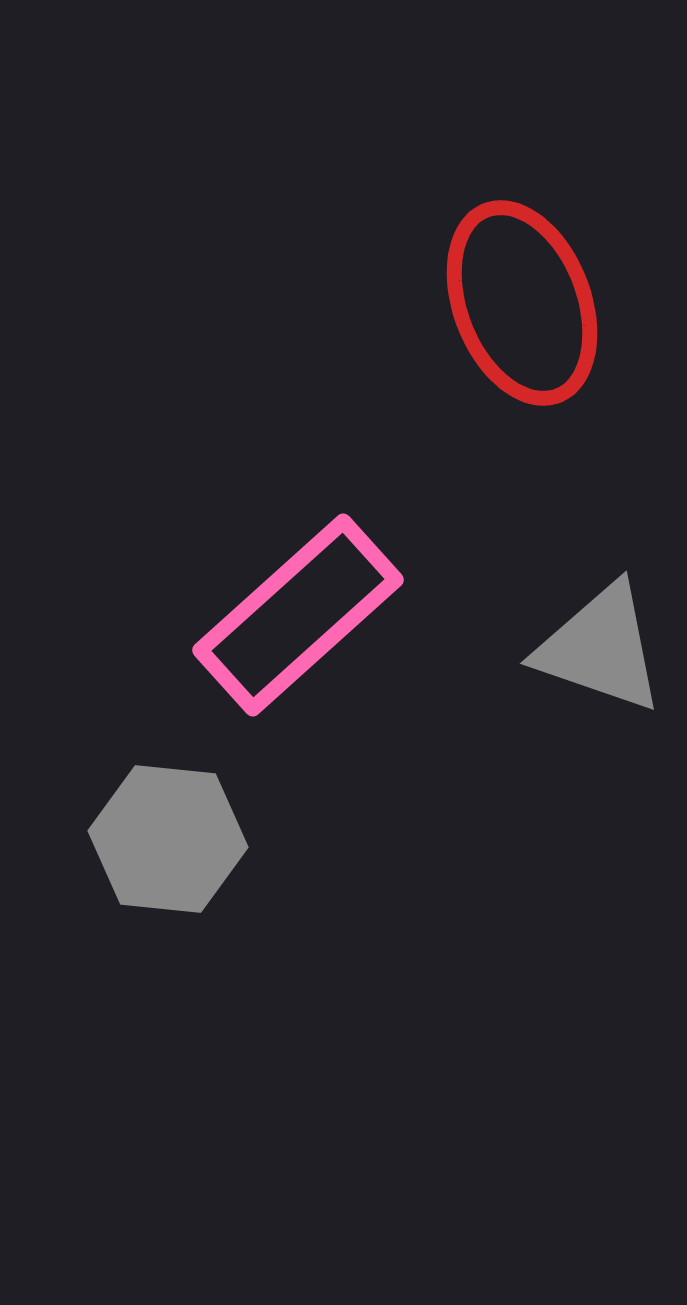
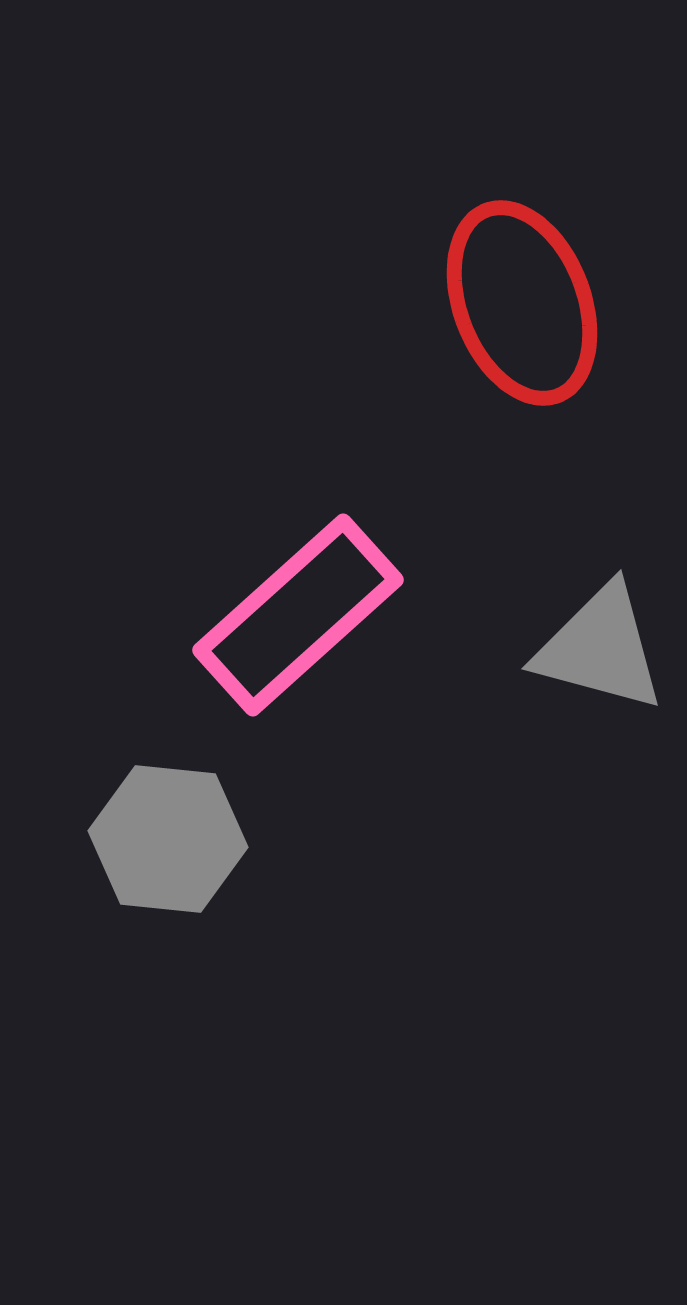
gray triangle: rotated 4 degrees counterclockwise
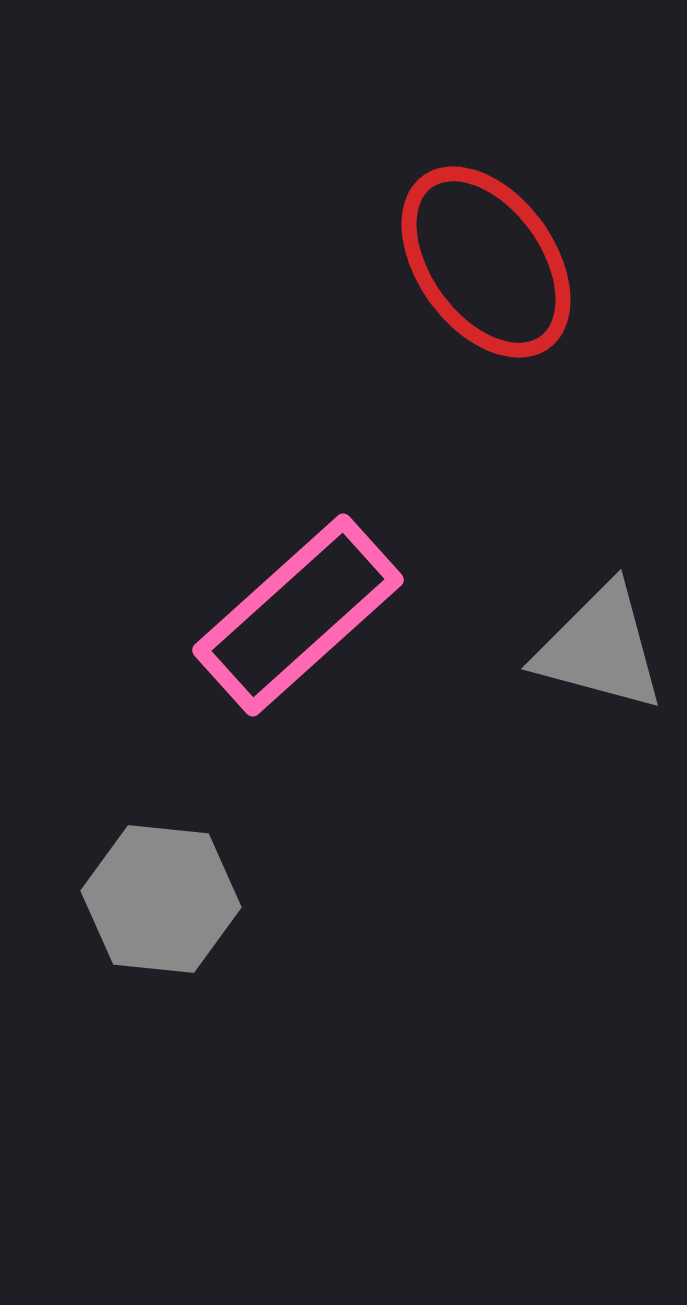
red ellipse: moved 36 px left, 41 px up; rotated 15 degrees counterclockwise
gray hexagon: moved 7 px left, 60 px down
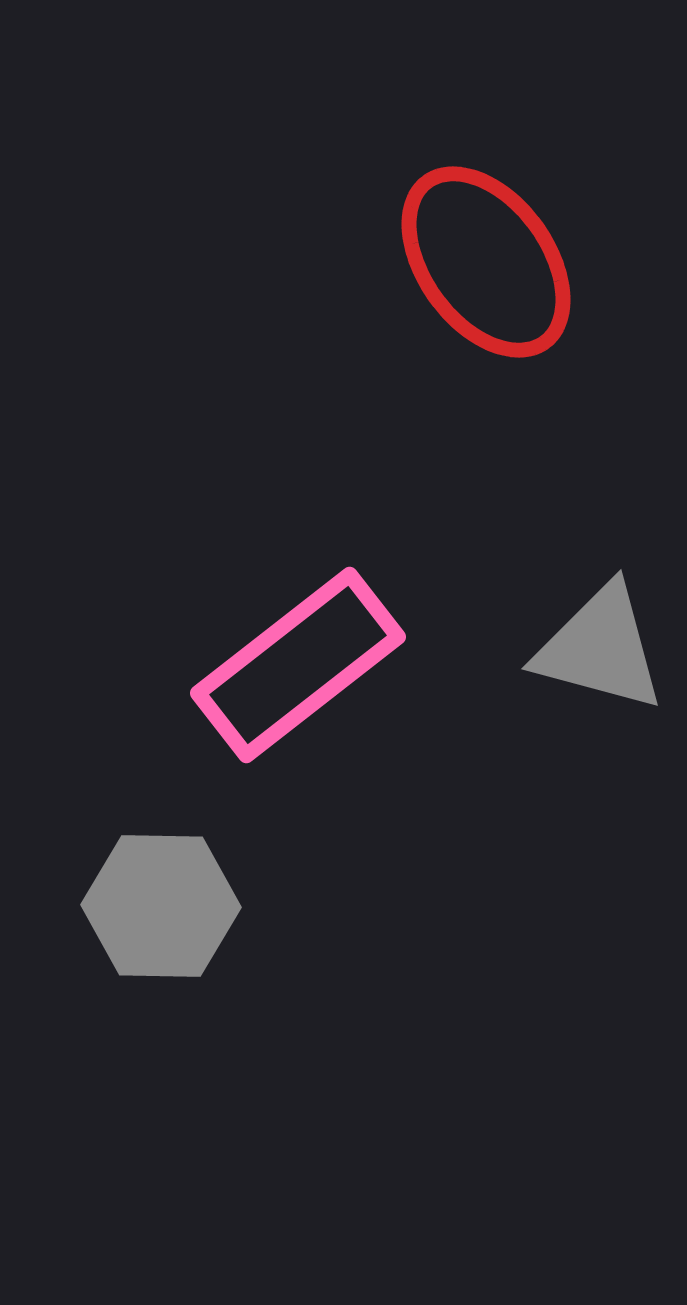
pink rectangle: moved 50 px down; rotated 4 degrees clockwise
gray hexagon: moved 7 px down; rotated 5 degrees counterclockwise
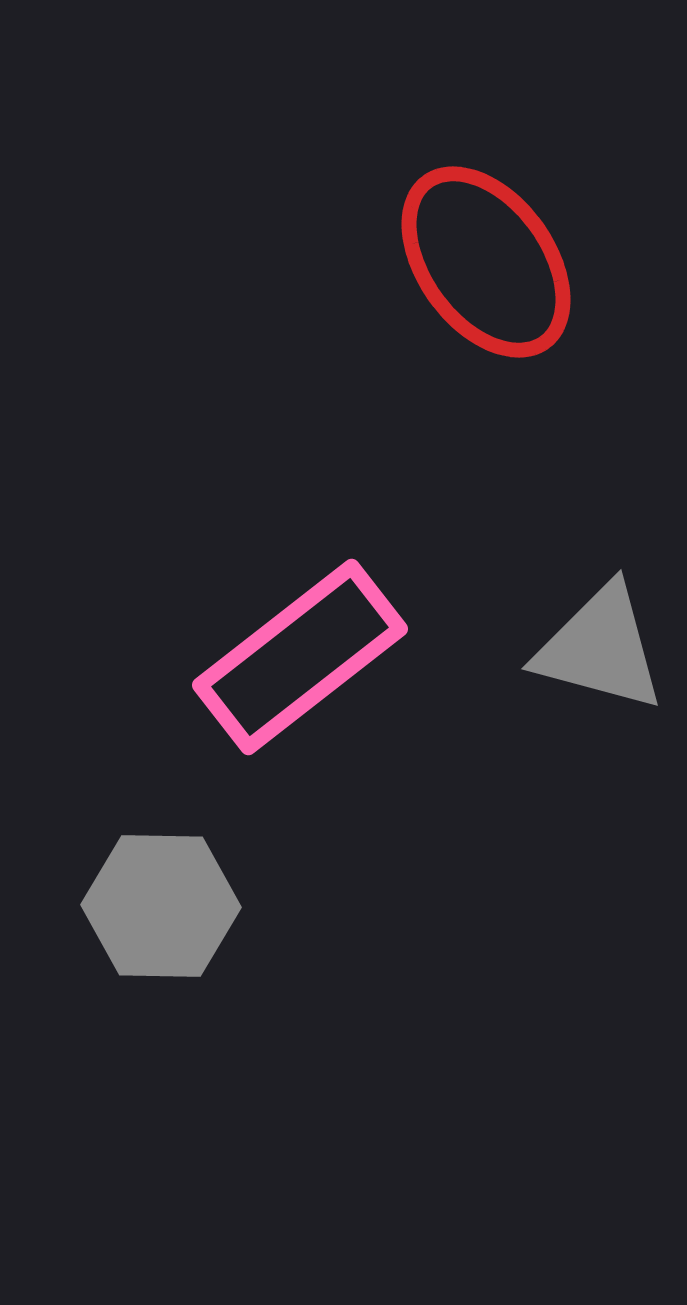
pink rectangle: moved 2 px right, 8 px up
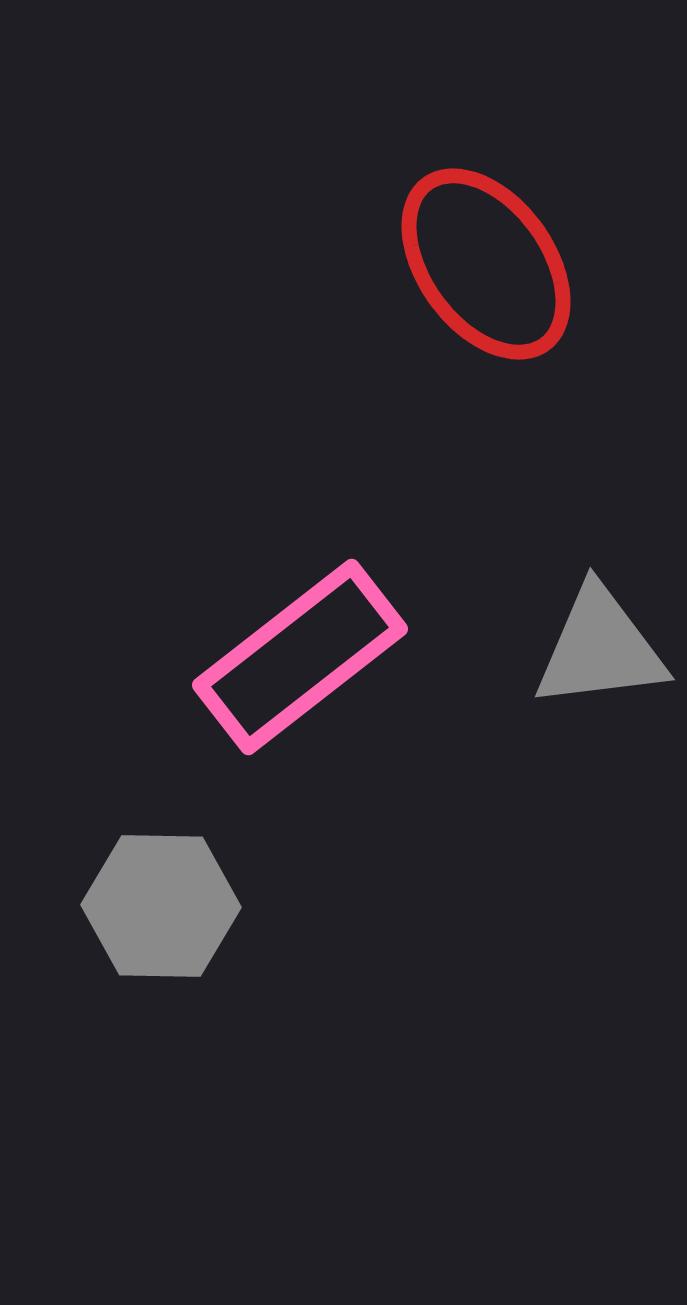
red ellipse: moved 2 px down
gray triangle: rotated 22 degrees counterclockwise
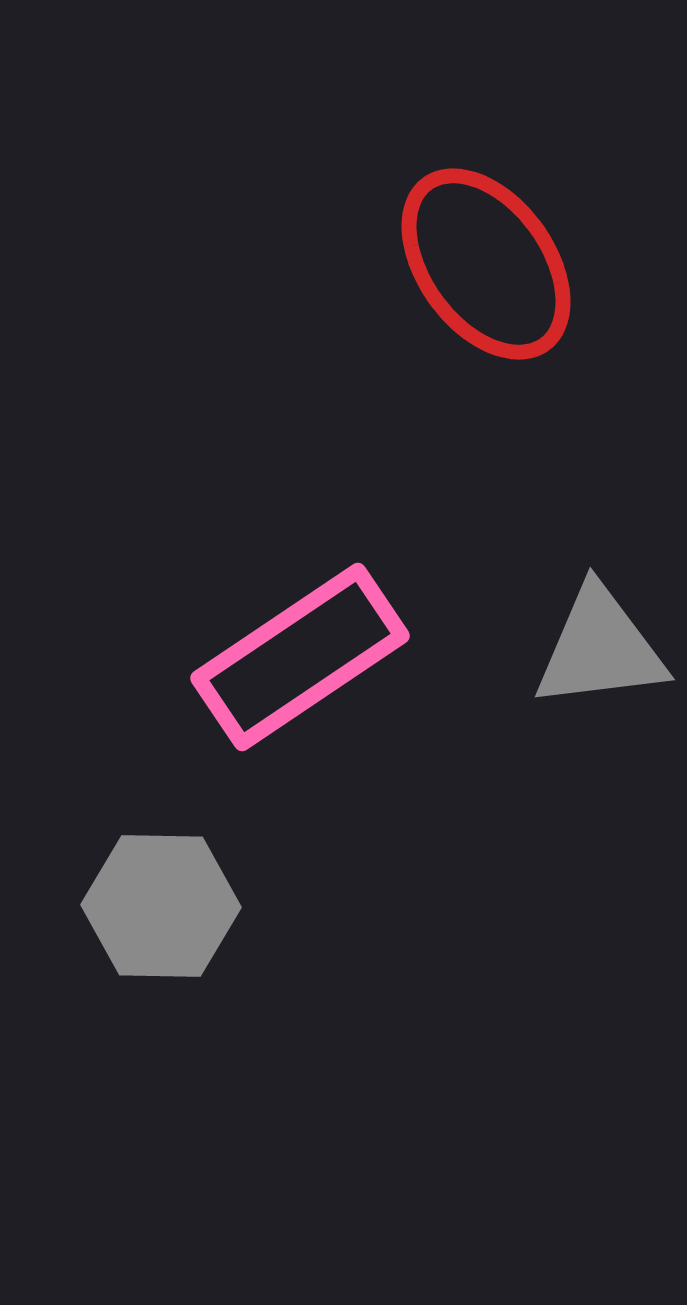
pink rectangle: rotated 4 degrees clockwise
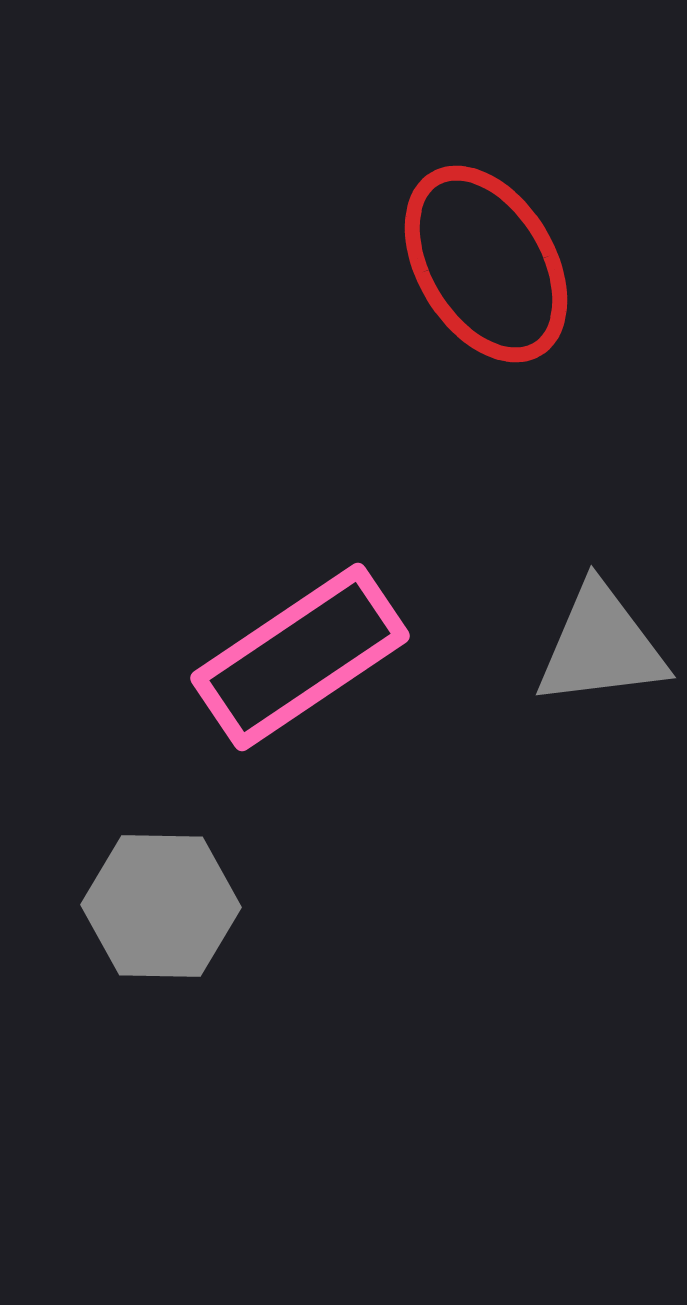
red ellipse: rotated 5 degrees clockwise
gray triangle: moved 1 px right, 2 px up
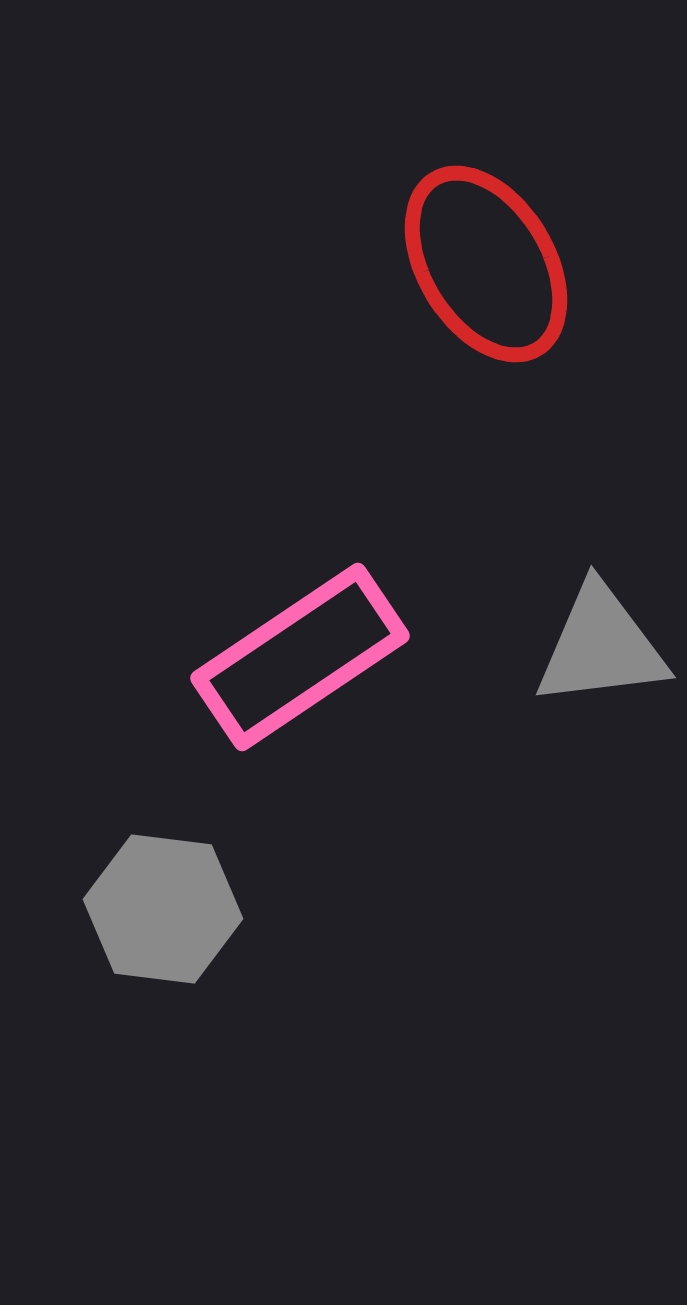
gray hexagon: moved 2 px right, 3 px down; rotated 6 degrees clockwise
